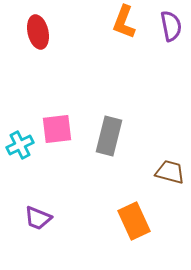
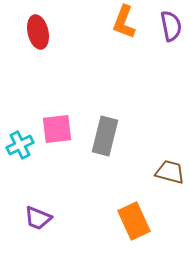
gray rectangle: moved 4 px left
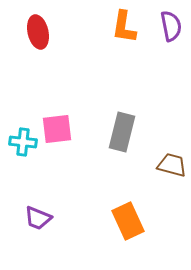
orange L-shape: moved 5 px down; rotated 12 degrees counterclockwise
gray rectangle: moved 17 px right, 4 px up
cyan cross: moved 3 px right, 3 px up; rotated 32 degrees clockwise
brown trapezoid: moved 2 px right, 7 px up
orange rectangle: moved 6 px left
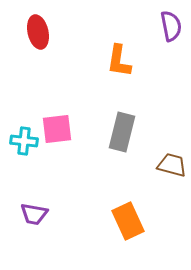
orange L-shape: moved 5 px left, 34 px down
cyan cross: moved 1 px right, 1 px up
purple trapezoid: moved 4 px left, 4 px up; rotated 12 degrees counterclockwise
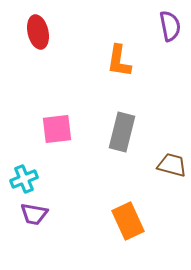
purple semicircle: moved 1 px left
cyan cross: moved 38 px down; rotated 28 degrees counterclockwise
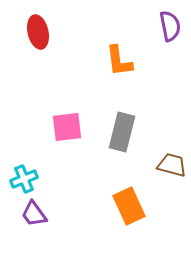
orange L-shape: rotated 16 degrees counterclockwise
pink square: moved 10 px right, 2 px up
purple trapezoid: rotated 44 degrees clockwise
orange rectangle: moved 1 px right, 15 px up
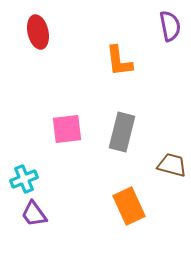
pink square: moved 2 px down
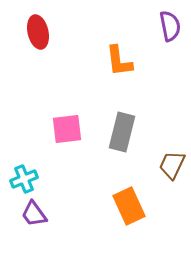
brown trapezoid: rotated 80 degrees counterclockwise
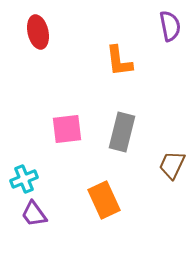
orange rectangle: moved 25 px left, 6 px up
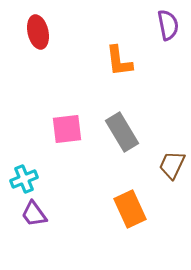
purple semicircle: moved 2 px left, 1 px up
gray rectangle: rotated 45 degrees counterclockwise
orange rectangle: moved 26 px right, 9 px down
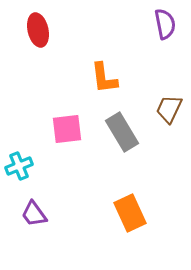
purple semicircle: moved 3 px left, 1 px up
red ellipse: moved 2 px up
orange L-shape: moved 15 px left, 17 px down
brown trapezoid: moved 3 px left, 56 px up
cyan cross: moved 5 px left, 13 px up
orange rectangle: moved 4 px down
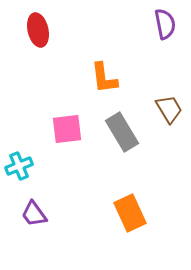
brown trapezoid: rotated 124 degrees clockwise
